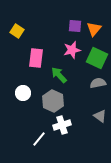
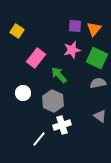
pink rectangle: rotated 30 degrees clockwise
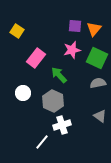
white line: moved 3 px right, 3 px down
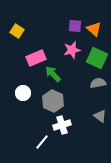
orange triangle: rotated 28 degrees counterclockwise
pink rectangle: rotated 30 degrees clockwise
green arrow: moved 6 px left, 1 px up
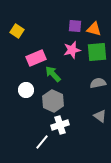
orange triangle: rotated 28 degrees counterclockwise
green square: moved 6 px up; rotated 30 degrees counterclockwise
white circle: moved 3 px right, 3 px up
white cross: moved 2 px left
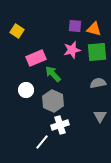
gray triangle: rotated 24 degrees clockwise
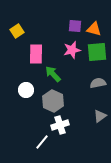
yellow square: rotated 24 degrees clockwise
pink rectangle: moved 4 px up; rotated 66 degrees counterclockwise
gray triangle: rotated 24 degrees clockwise
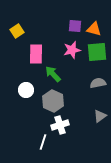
white line: moved 1 px right; rotated 21 degrees counterclockwise
